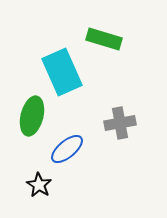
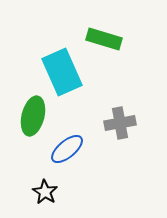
green ellipse: moved 1 px right
black star: moved 6 px right, 7 px down
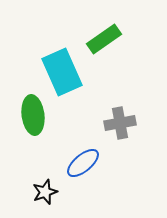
green rectangle: rotated 52 degrees counterclockwise
green ellipse: moved 1 px up; rotated 21 degrees counterclockwise
blue ellipse: moved 16 px right, 14 px down
black star: rotated 20 degrees clockwise
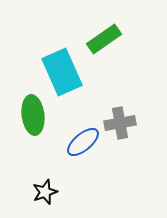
blue ellipse: moved 21 px up
